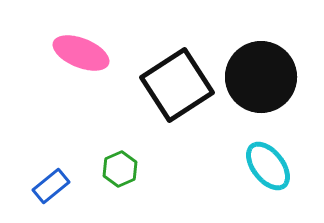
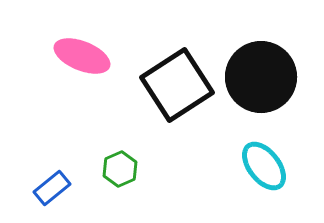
pink ellipse: moved 1 px right, 3 px down
cyan ellipse: moved 4 px left
blue rectangle: moved 1 px right, 2 px down
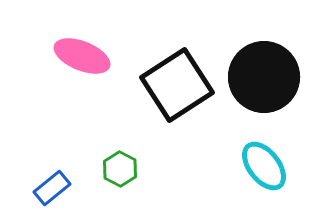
black circle: moved 3 px right
green hexagon: rotated 8 degrees counterclockwise
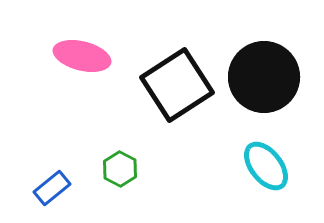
pink ellipse: rotated 8 degrees counterclockwise
cyan ellipse: moved 2 px right
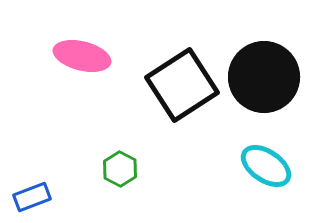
black square: moved 5 px right
cyan ellipse: rotated 18 degrees counterclockwise
blue rectangle: moved 20 px left, 9 px down; rotated 18 degrees clockwise
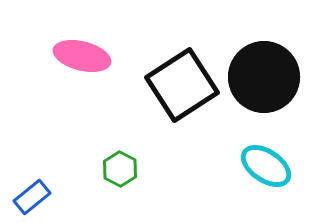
blue rectangle: rotated 18 degrees counterclockwise
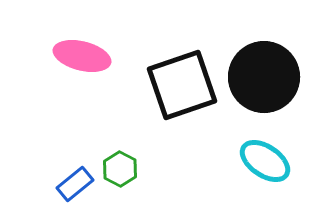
black square: rotated 14 degrees clockwise
cyan ellipse: moved 1 px left, 5 px up
blue rectangle: moved 43 px right, 13 px up
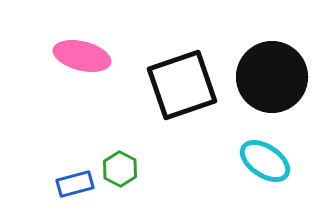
black circle: moved 8 px right
blue rectangle: rotated 24 degrees clockwise
